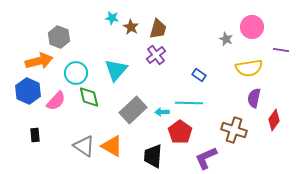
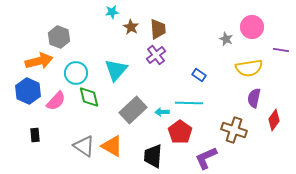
cyan star: moved 6 px up; rotated 16 degrees counterclockwise
brown trapezoid: rotated 20 degrees counterclockwise
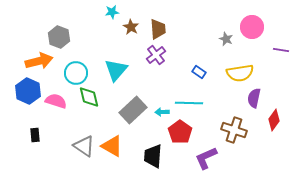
yellow semicircle: moved 9 px left, 5 px down
blue rectangle: moved 3 px up
pink semicircle: rotated 115 degrees counterclockwise
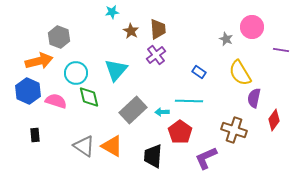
brown star: moved 4 px down
yellow semicircle: rotated 68 degrees clockwise
cyan line: moved 2 px up
